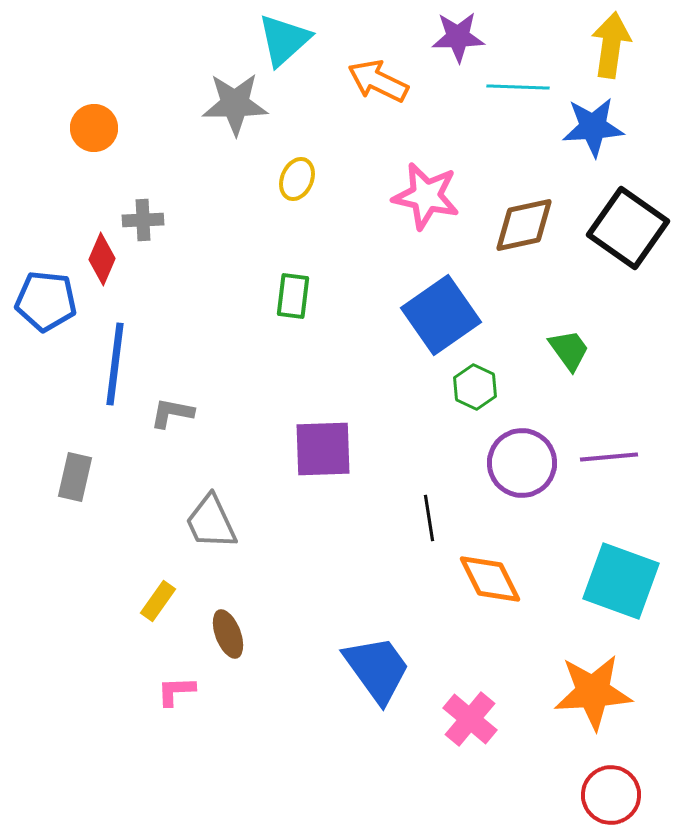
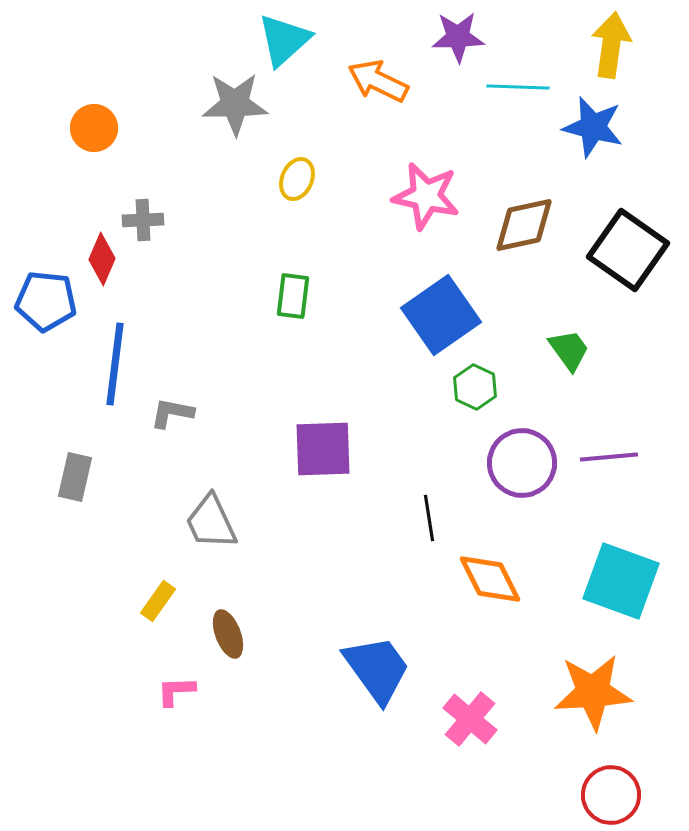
blue star: rotated 18 degrees clockwise
black square: moved 22 px down
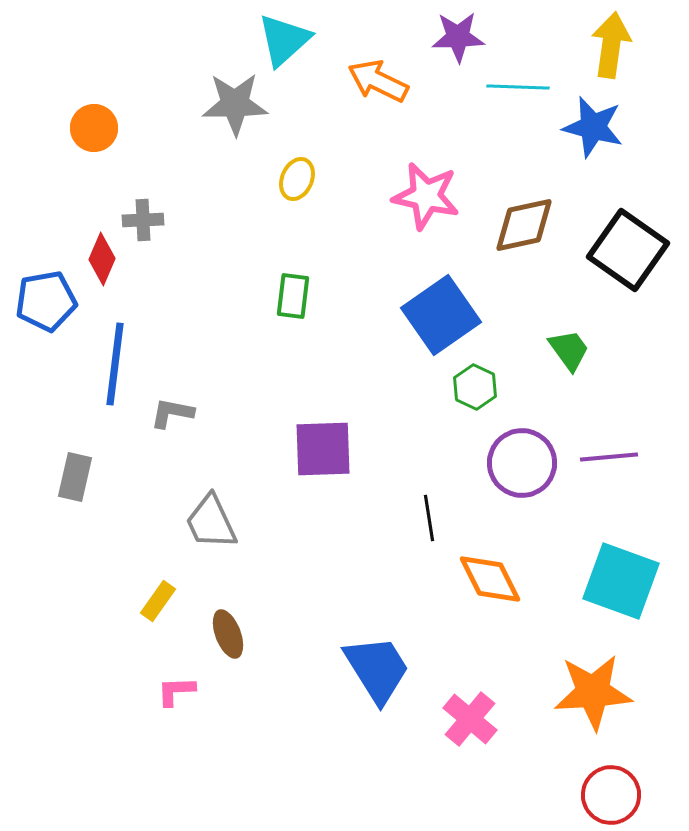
blue pentagon: rotated 16 degrees counterclockwise
blue trapezoid: rotated 4 degrees clockwise
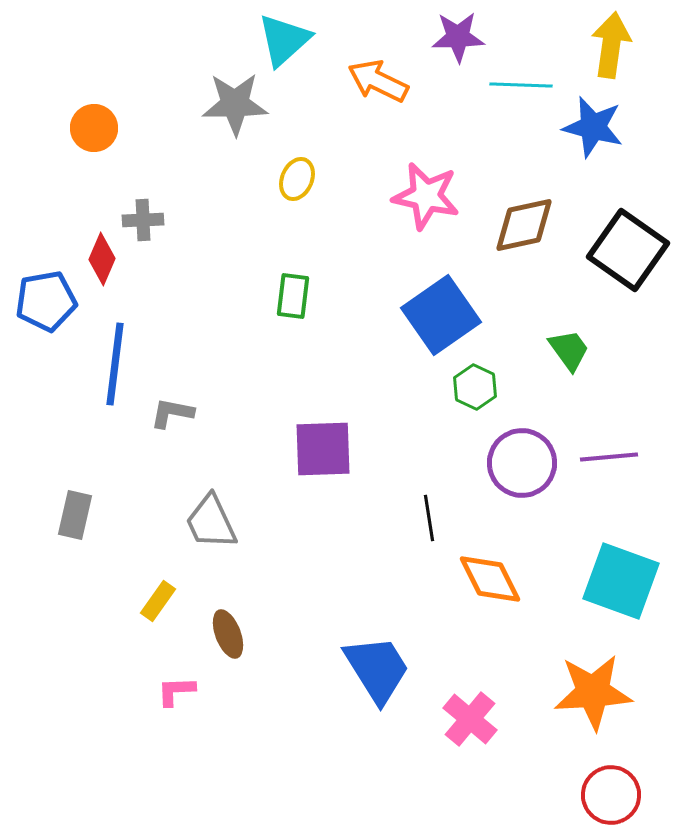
cyan line: moved 3 px right, 2 px up
gray rectangle: moved 38 px down
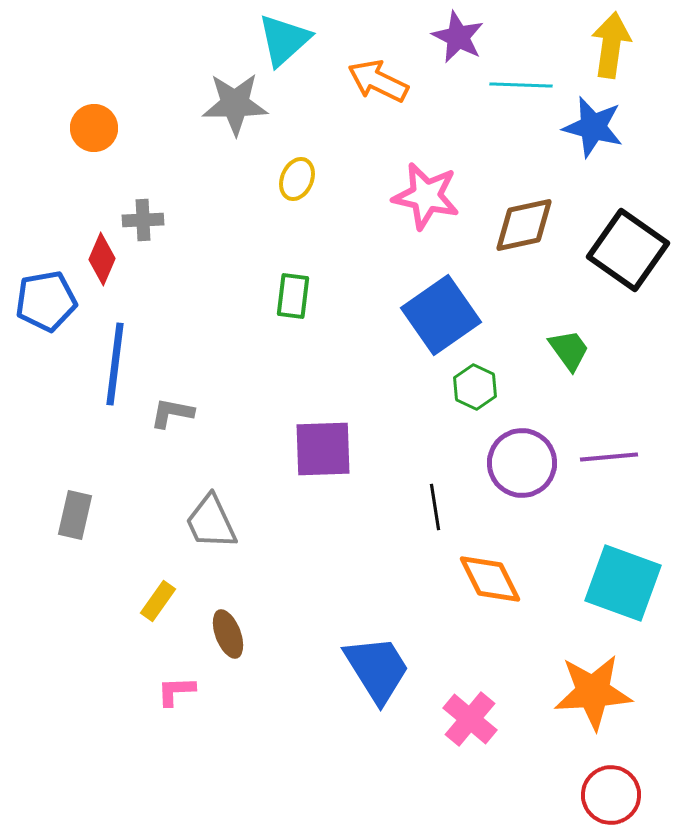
purple star: rotated 28 degrees clockwise
black line: moved 6 px right, 11 px up
cyan square: moved 2 px right, 2 px down
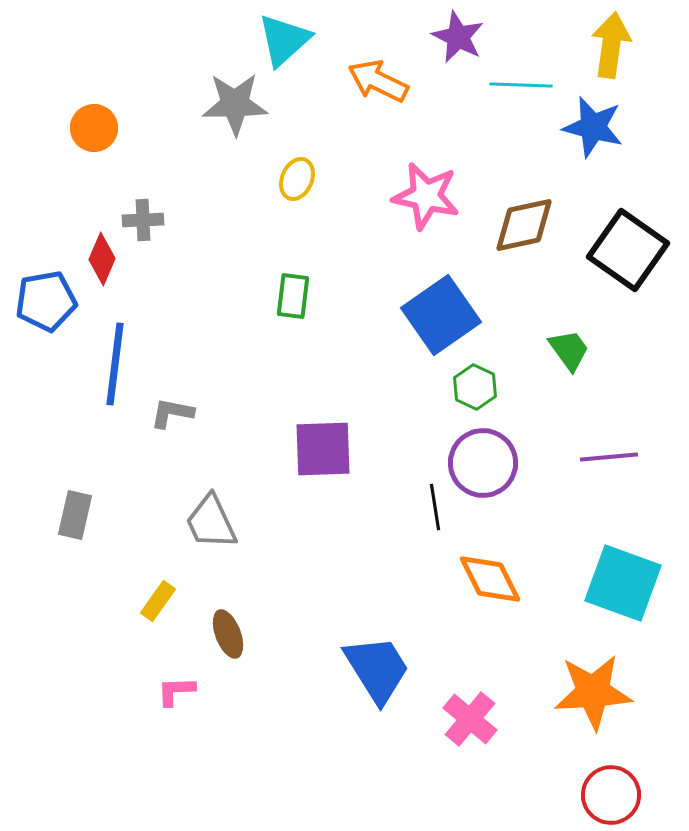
purple circle: moved 39 px left
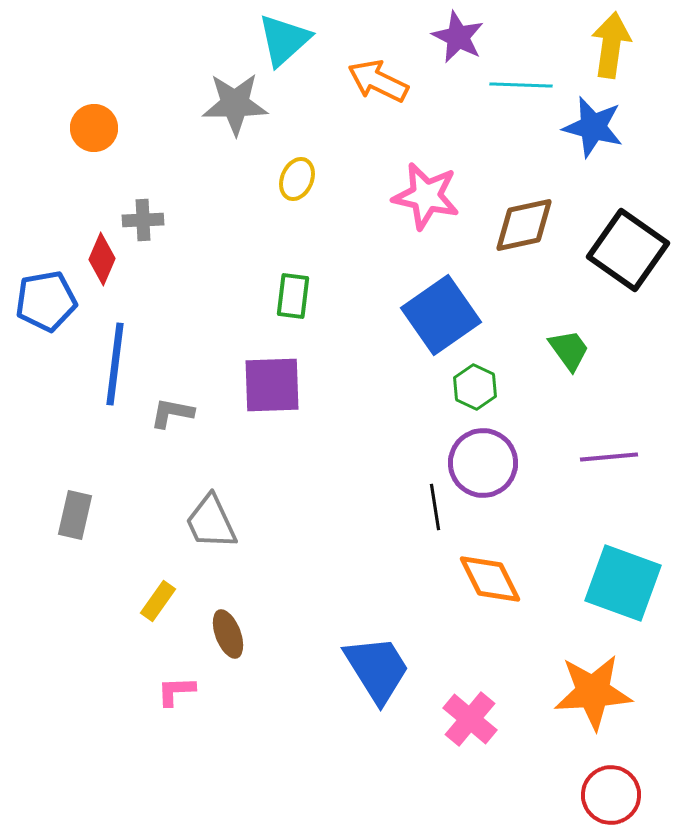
purple square: moved 51 px left, 64 px up
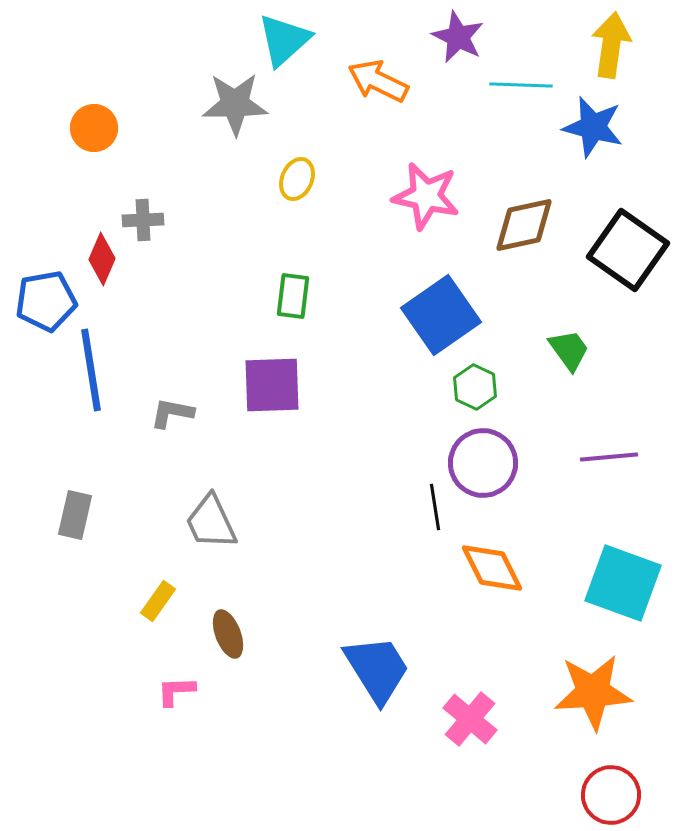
blue line: moved 24 px left, 6 px down; rotated 16 degrees counterclockwise
orange diamond: moved 2 px right, 11 px up
